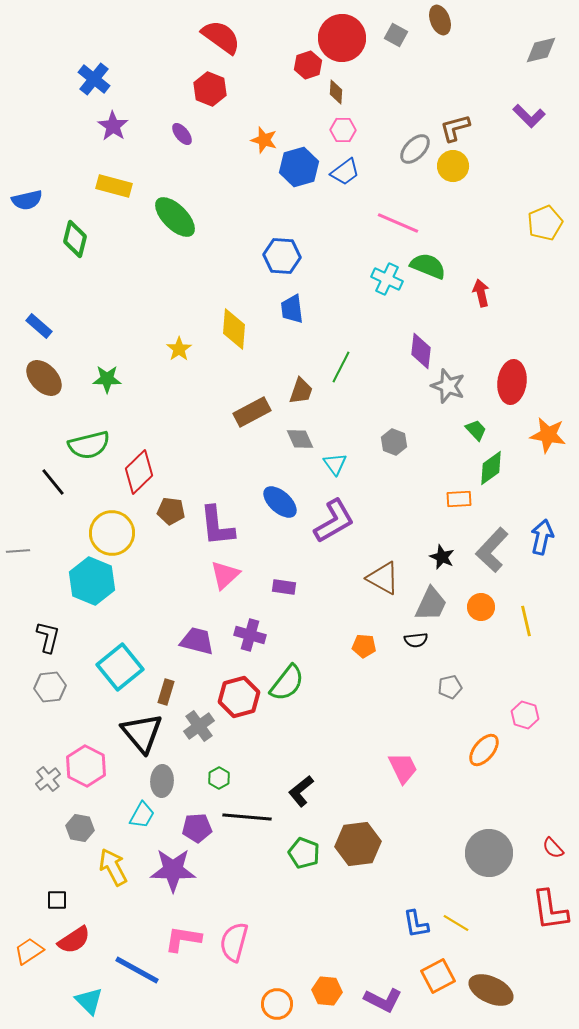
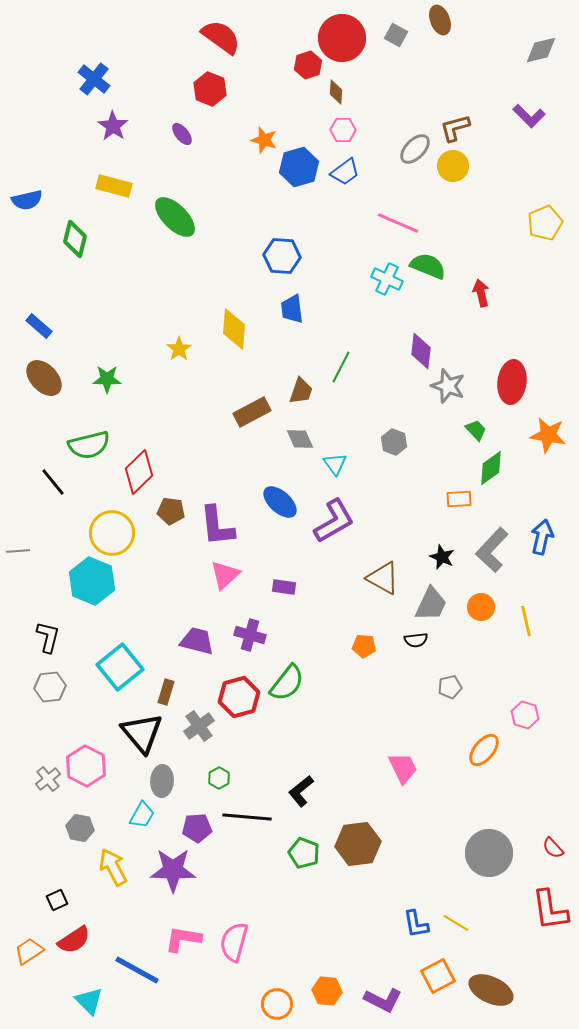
black square at (57, 900): rotated 25 degrees counterclockwise
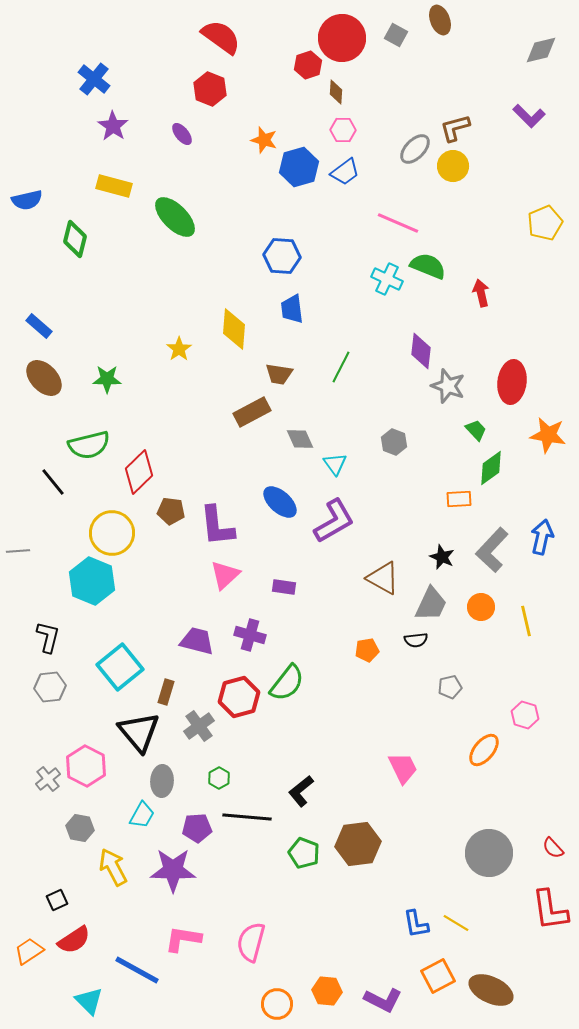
brown trapezoid at (301, 391): moved 22 px left, 17 px up; rotated 80 degrees clockwise
orange pentagon at (364, 646): moved 3 px right, 4 px down; rotated 15 degrees counterclockwise
black triangle at (142, 733): moved 3 px left, 1 px up
pink semicircle at (234, 942): moved 17 px right
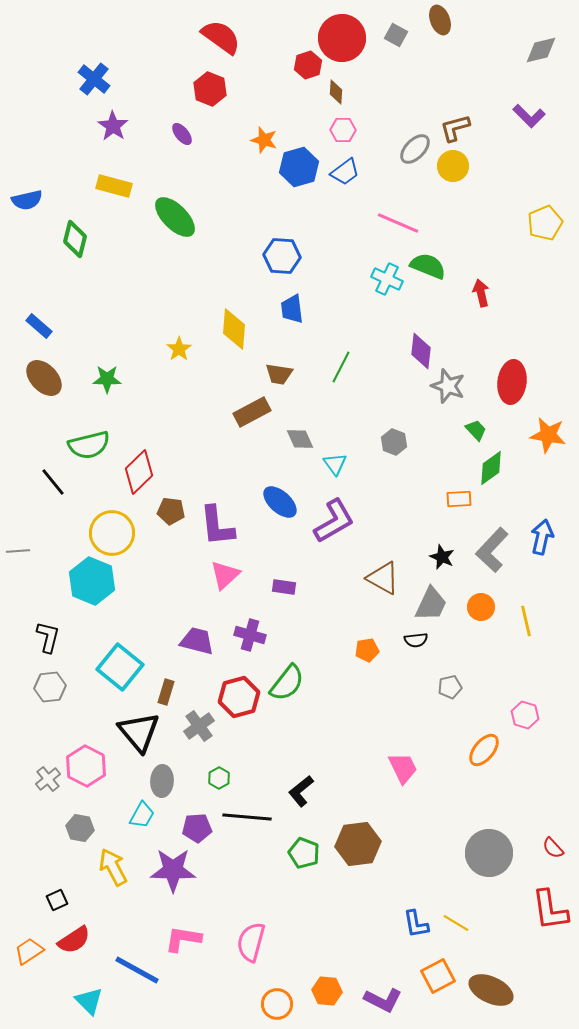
cyan square at (120, 667): rotated 12 degrees counterclockwise
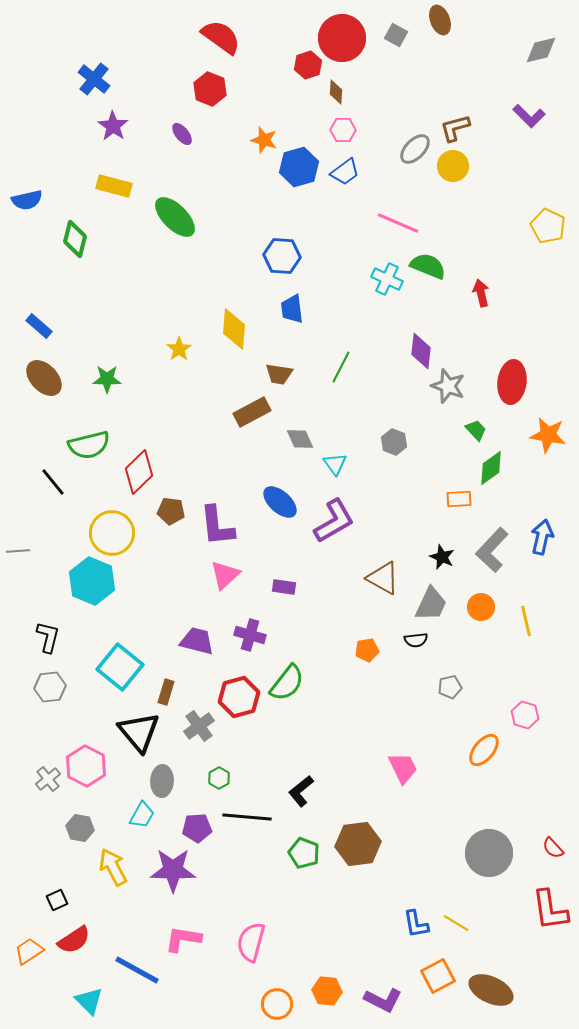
yellow pentagon at (545, 223): moved 3 px right, 3 px down; rotated 24 degrees counterclockwise
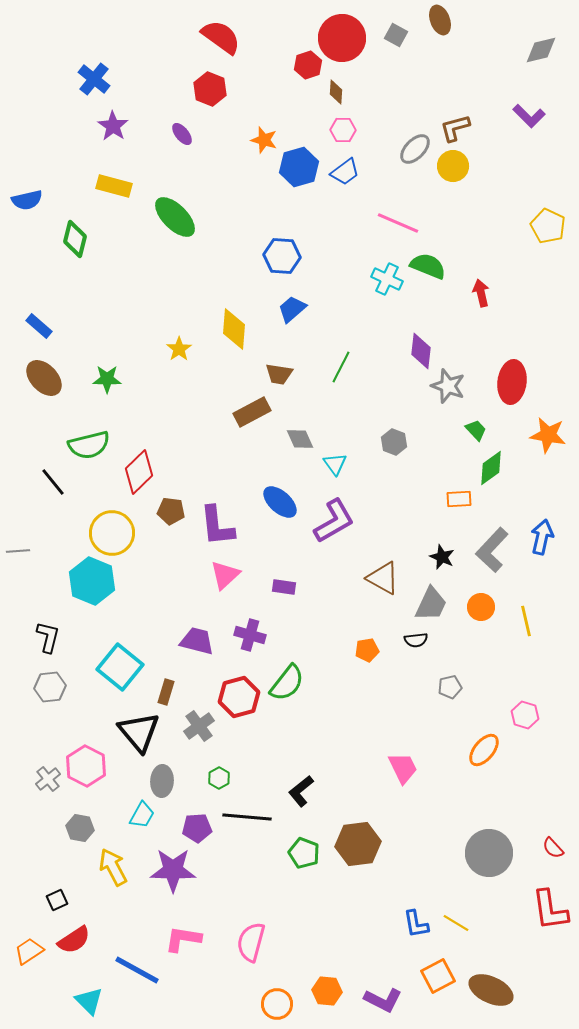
blue trapezoid at (292, 309): rotated 56 degrees clockwise
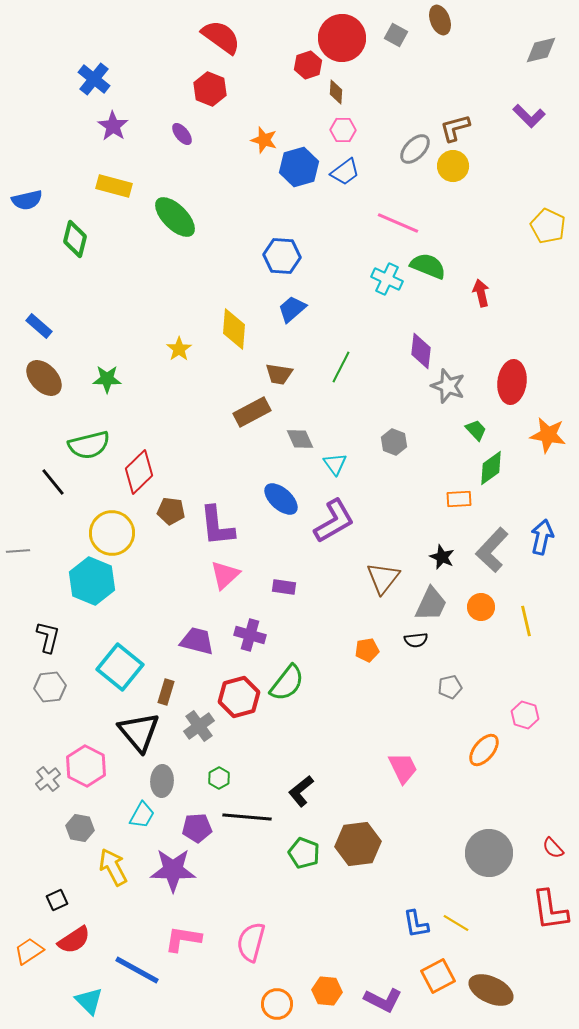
blue ellipse at (280, 502): moved 1 px right, 3 px up
brown triangle at (383, 578): rotated 39 degrees clockwise
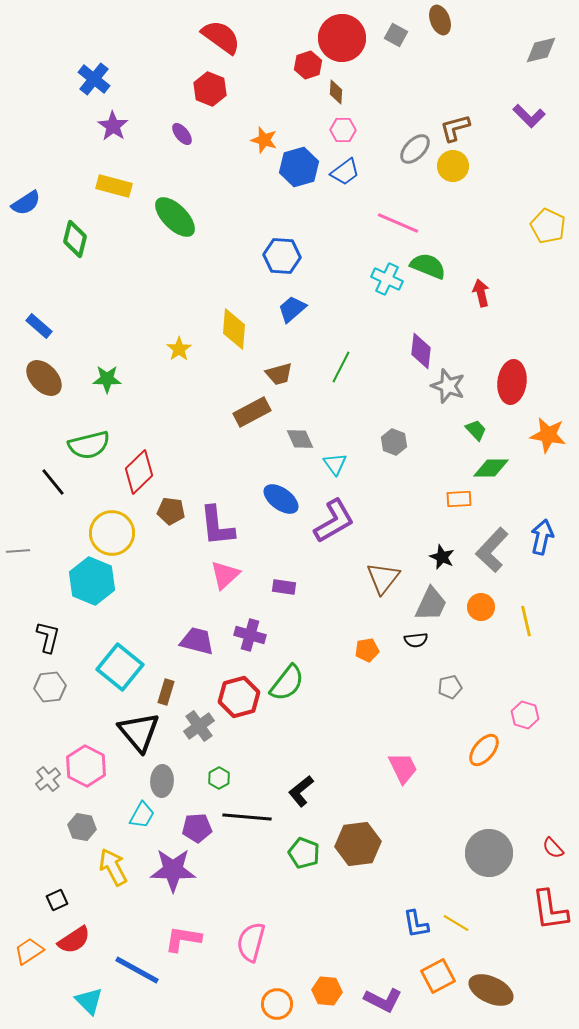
blue semicircle at (27, 200): moved 1 px left, 3 px down; rotated 20 degrees counterclockwise
brown trapezoid at (279, 374): rotated 24 degrees counterclockwise
green diamond at (491, 468): rotated 36 degrees clockwise
blue ellipse at (281, 499): rotated 6 degrees counterclockwise
gray hexagon at (80, 828): moved 2 px right, 1 px up
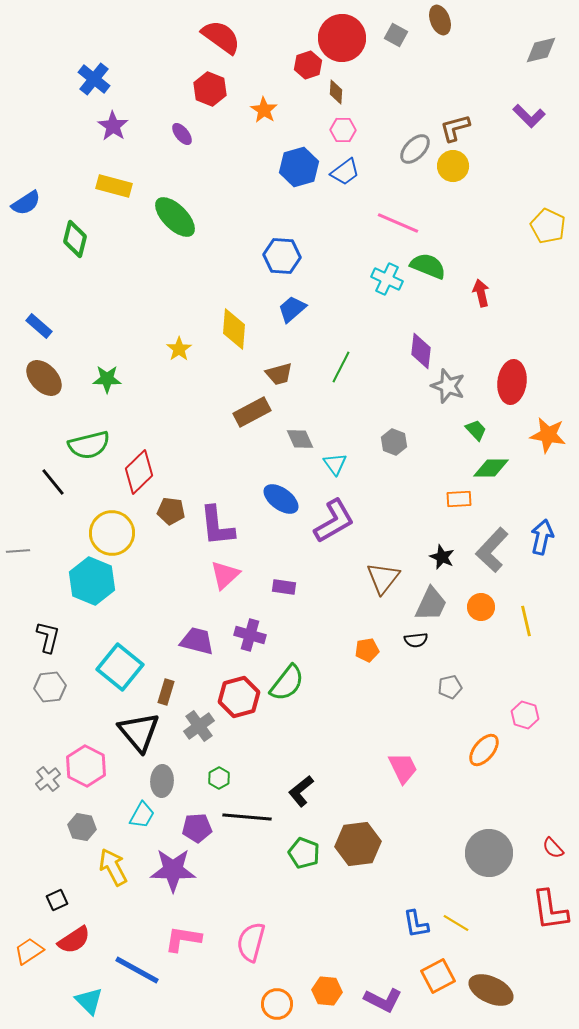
orange star at (264, 140): moved 30 px up; rotated 16 degrees clockwise
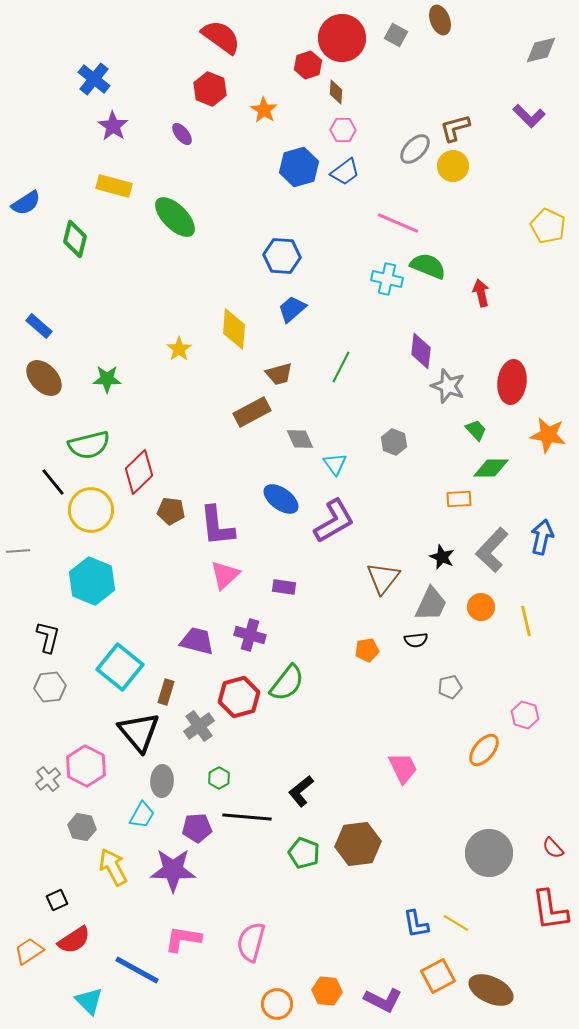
cyan cross at (387, 279): rotated 12 degrees counterclockwise
yellow circle at (112, 533): moved 21 px left, 23 px up
